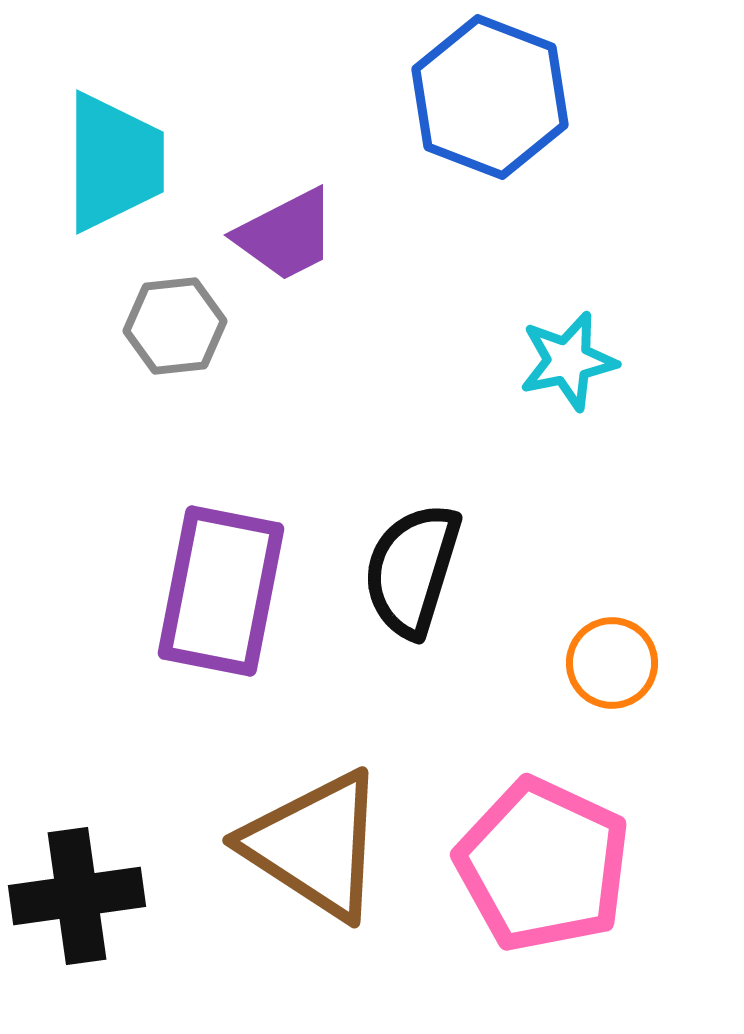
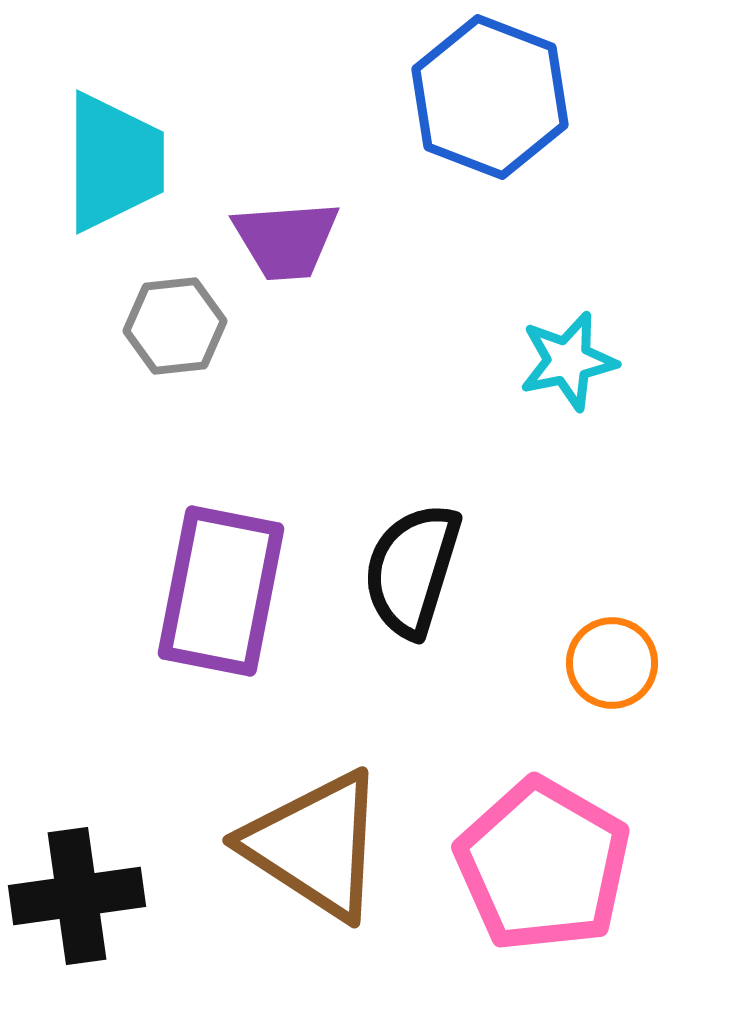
purple trapezoid: moved 5 px down; rotated 23 degrees clockwise
pink pentagon: rotated 5 degrees clockwise
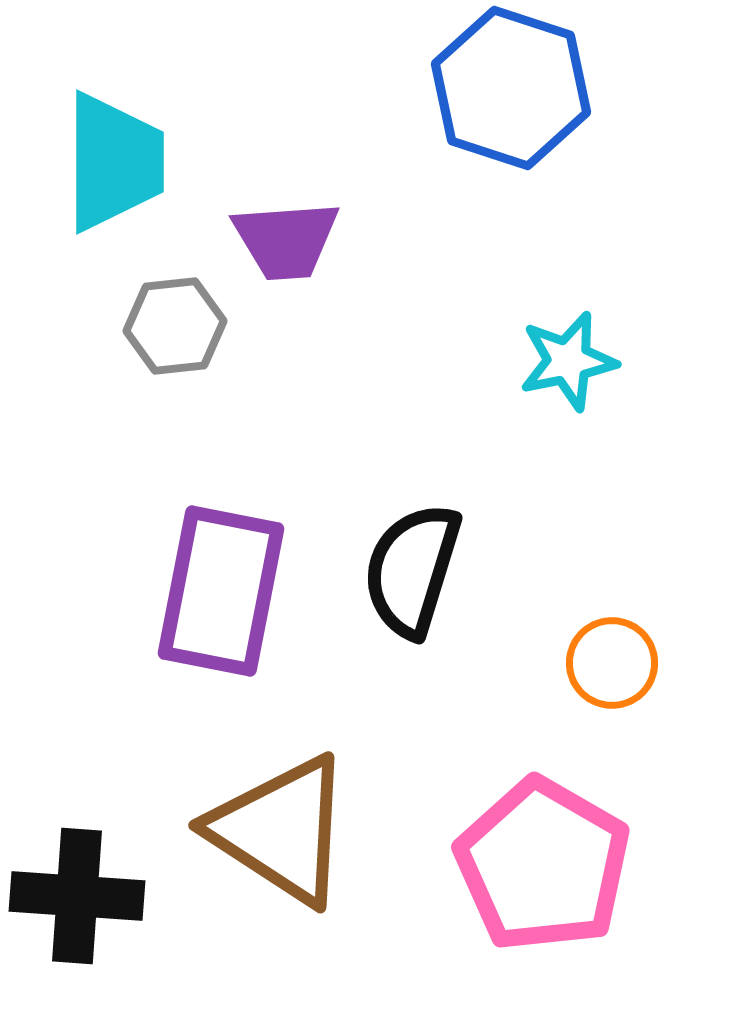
blue hexagon: moved 21 px right, 9 px up; rotated 3 degrees counterclockwise
brown triangle: moved 34 px left, 15 px up
black cross: rotated 12 degrees clockwise
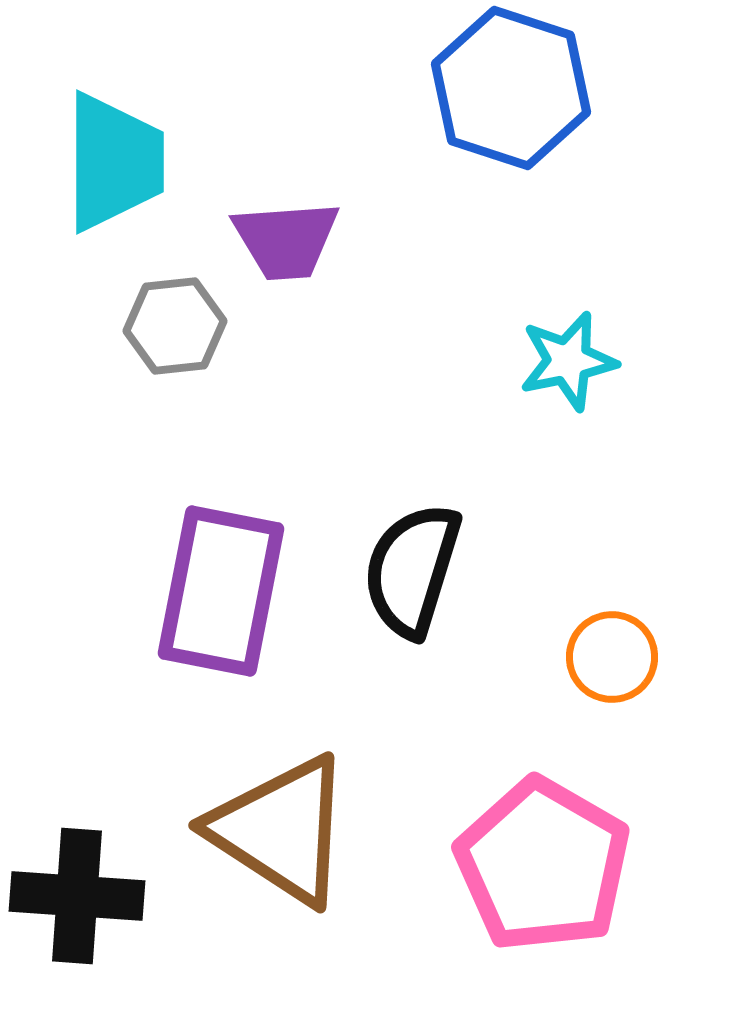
orange circle: moved 6 px up
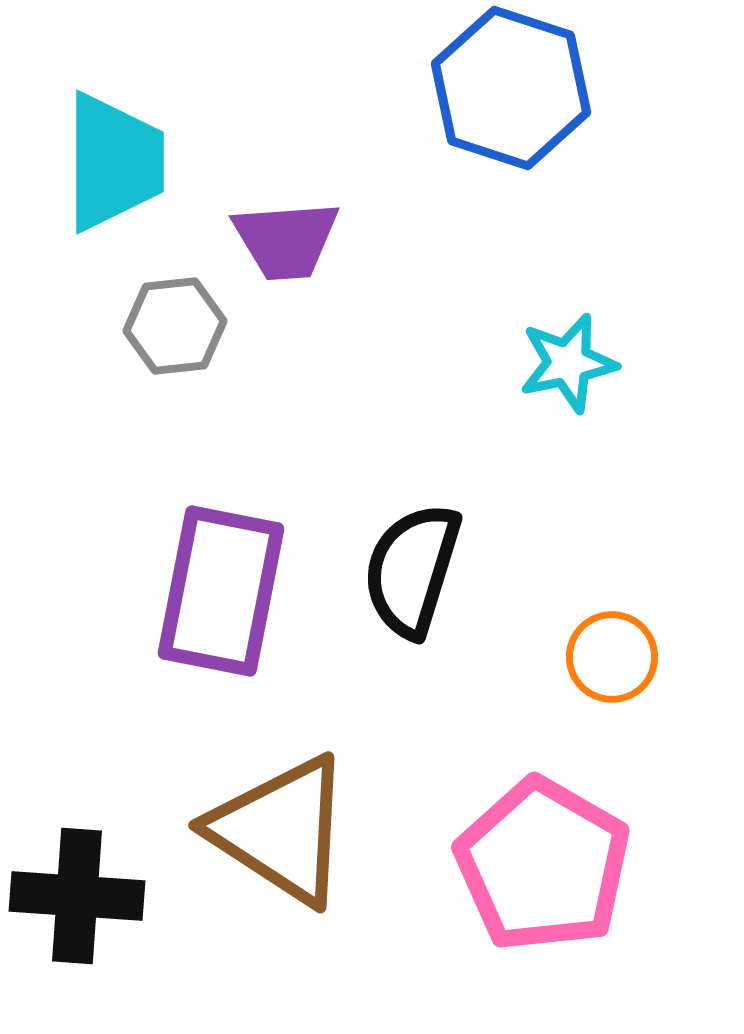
cyan star: moved 2 px down
